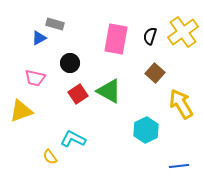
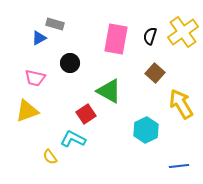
red square: moved 8 px right, 20 px down
yellow triangle: moved 6 px right
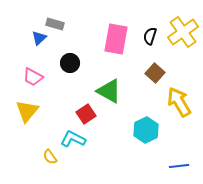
blue triangle: rotated 14 degrees counterclockwise
pink trapezoid: moved 2 px left, 1 px up; rotated 15 degrees clockwise
yellow arrow: moved 2 px left, 2 px up
yellow triangle: rotated 30 degrees counterclockwise
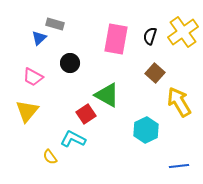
green triangle: moved 2 px left, 4 px down
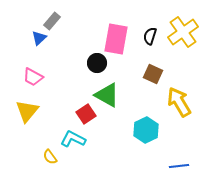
gray rectangle: moved 3 px left, 3 px up; rotated 66 degrees counterclockwise
black circle: moved 27 px right
brown square: moved 2 px left, 1 px down; rotated 18 degrees counterclockwise
